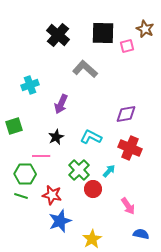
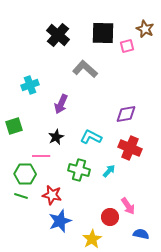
green cross: rotated 30 degrees counterclockwise
red circle: moved 17 px right, 28 px down
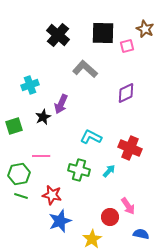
purple diamond: moved 21 px up; rotated 15 degrees counterclockwise
black star: moved 13 px left, 20 px up
green hexagon: moved 6 px left; rotated 10 degrees counterclockwise
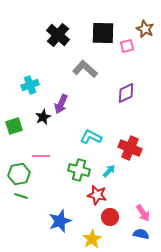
red star: moved 45 px right
pink arrow: moved 15 px right, 7 px down
